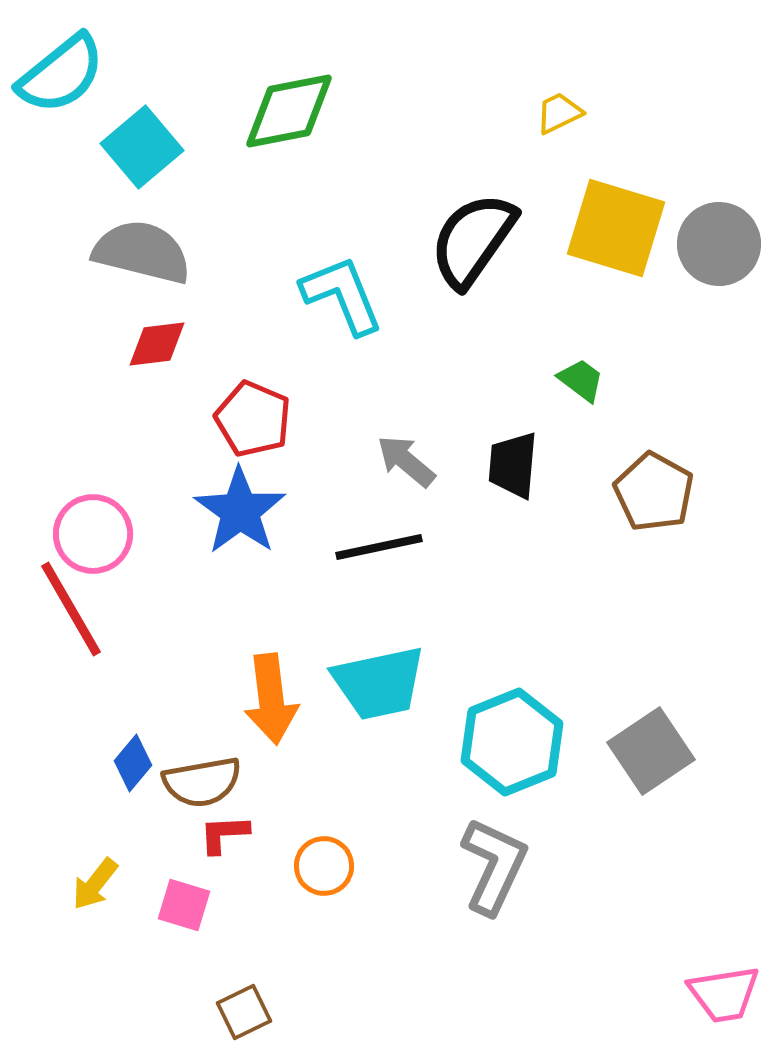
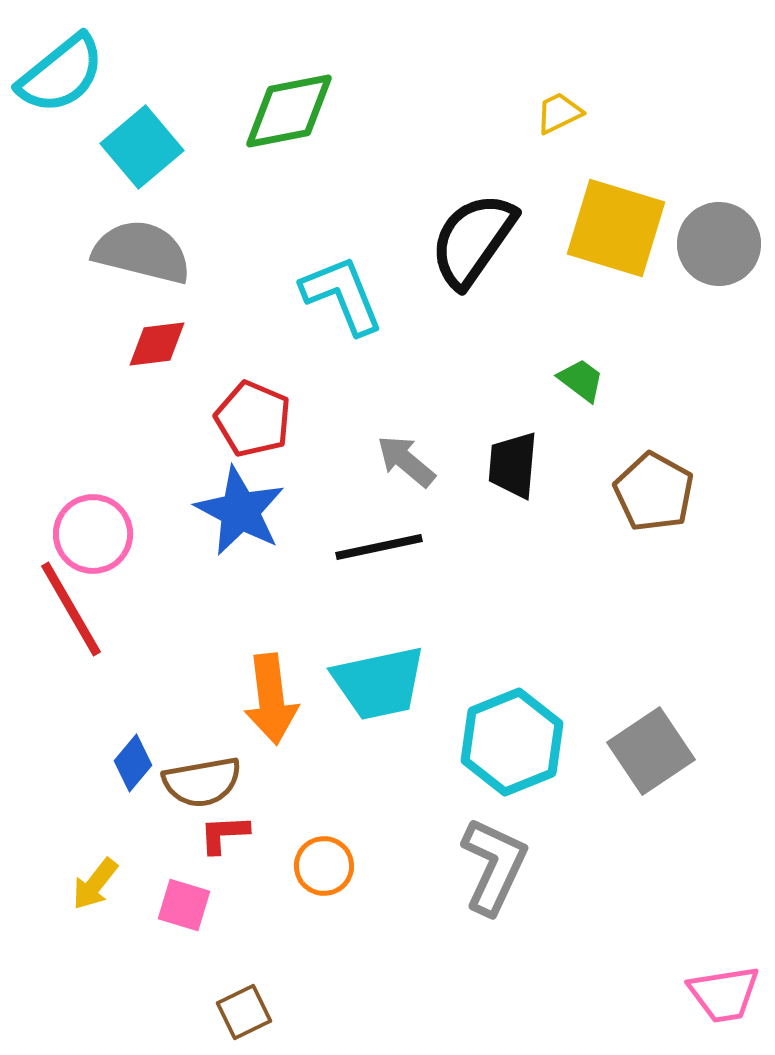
blue star: rotated 8 degrees counterclockwise
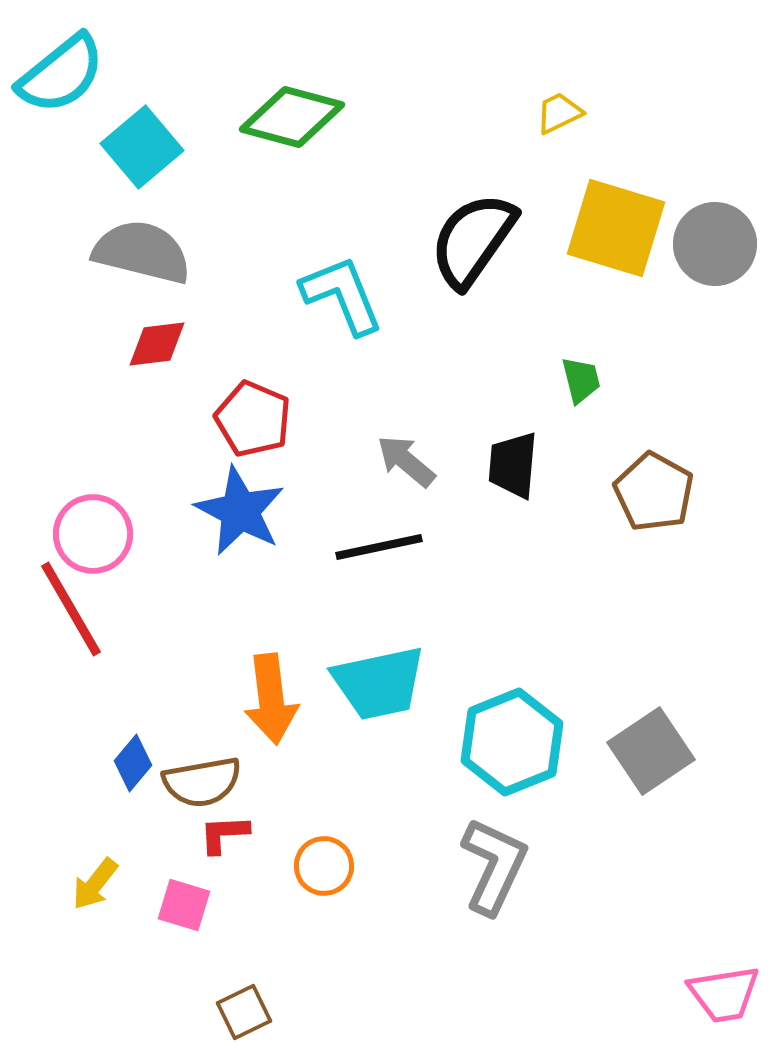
green diamond: moved 3 px right, 6 px down; rotated 26 degrees clockwise
gray circle: moved 4 px left
green trapezoid: rotated 39 degrees clockwise
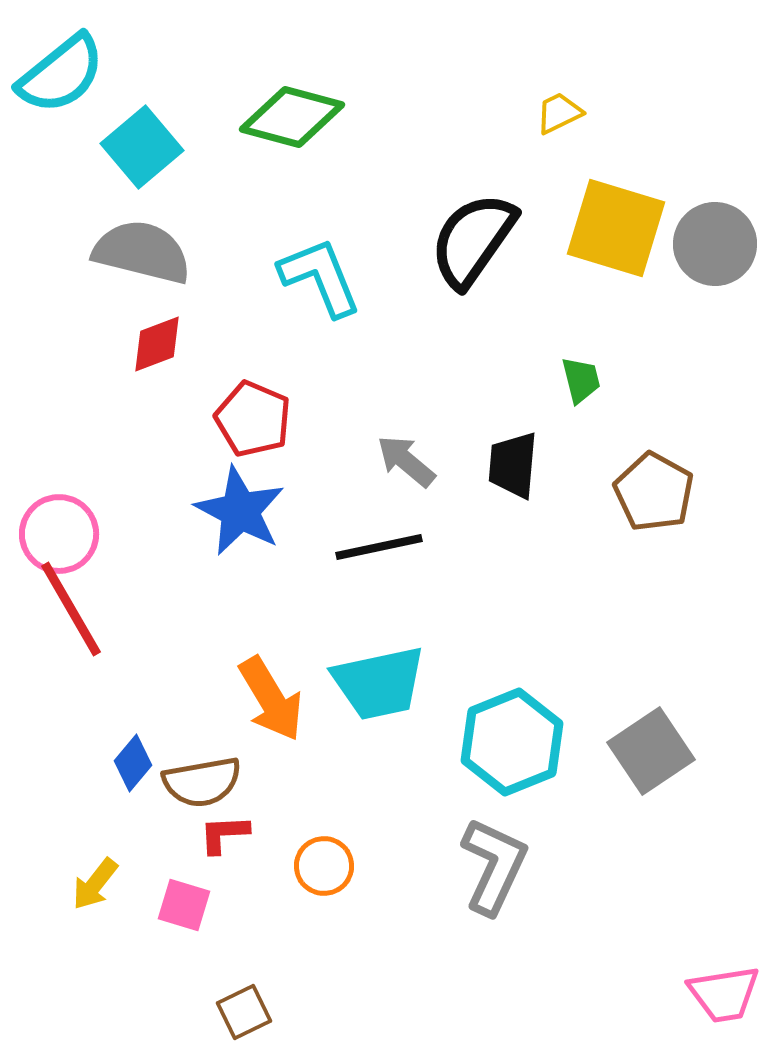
cyan L-shape: moved 22 px left, 18 px up
red diamond: rotated 14 degrees counterclockwise
pink circle: moved 34 px left
orange arrow: rotated 24 degrees counterclockwise
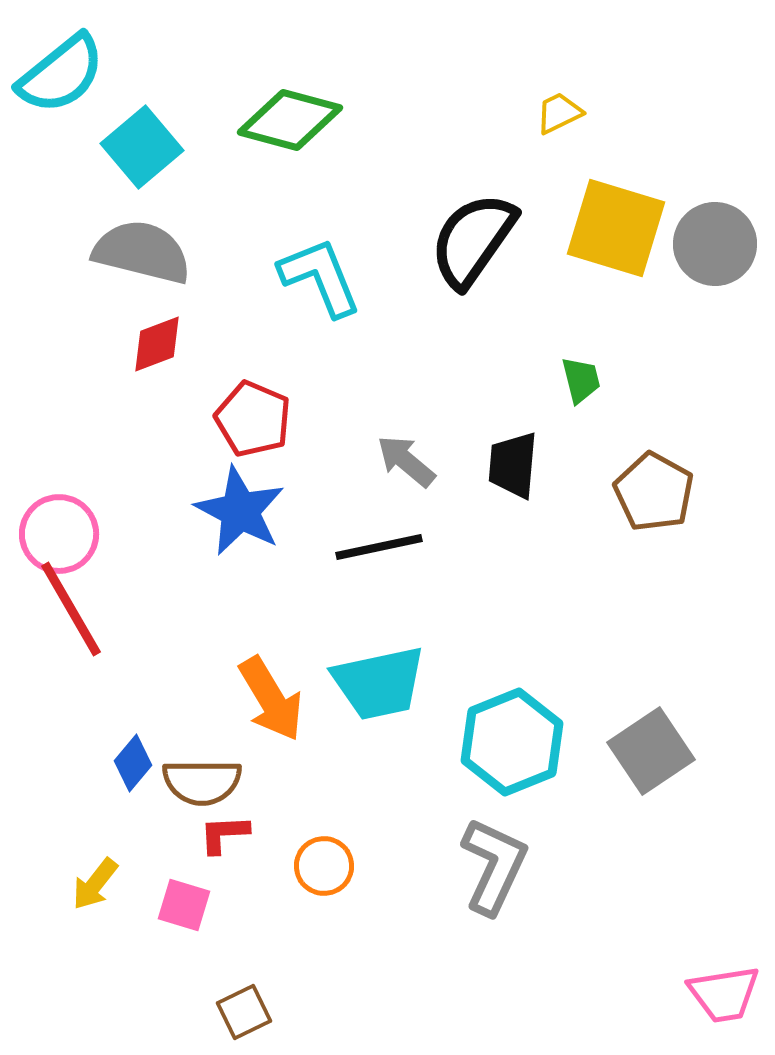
green diamond: moved 2 px left, 3 px down
brown semicircle: rotated 10 degrees clockwise
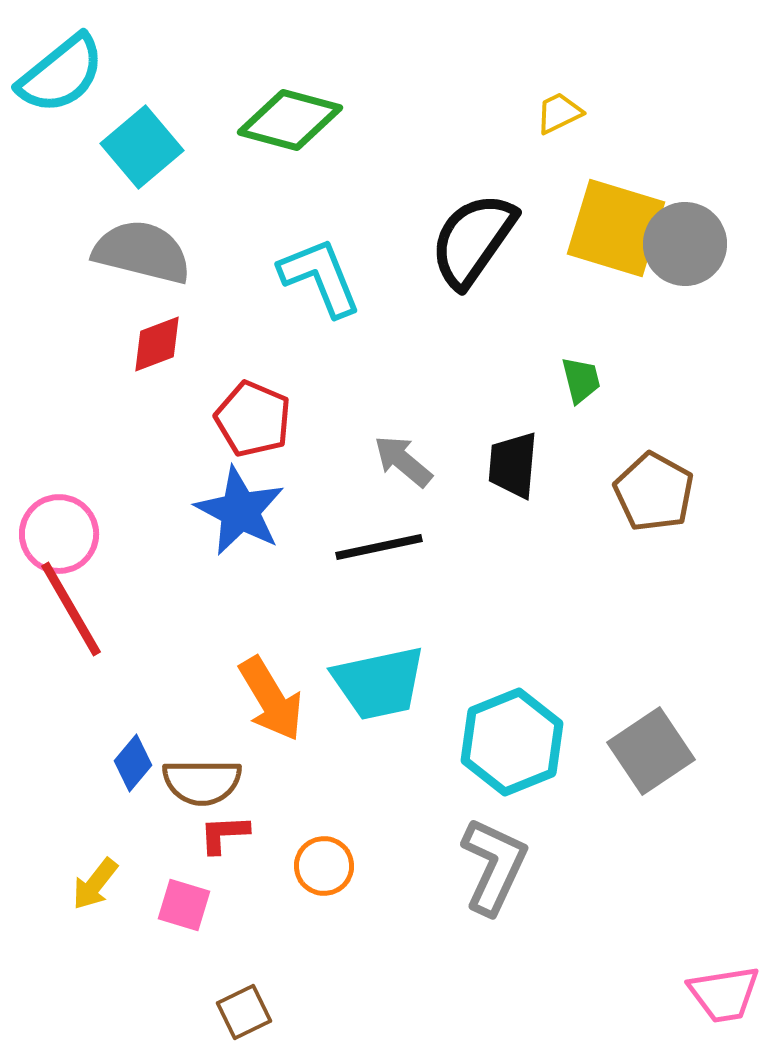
gray circle: moved 30 px left
gray arrow: moved 3 px left
